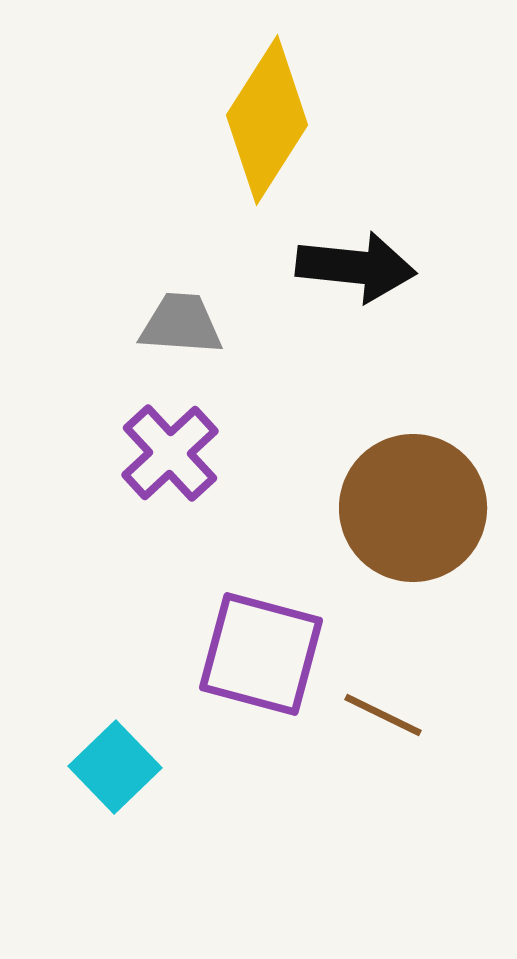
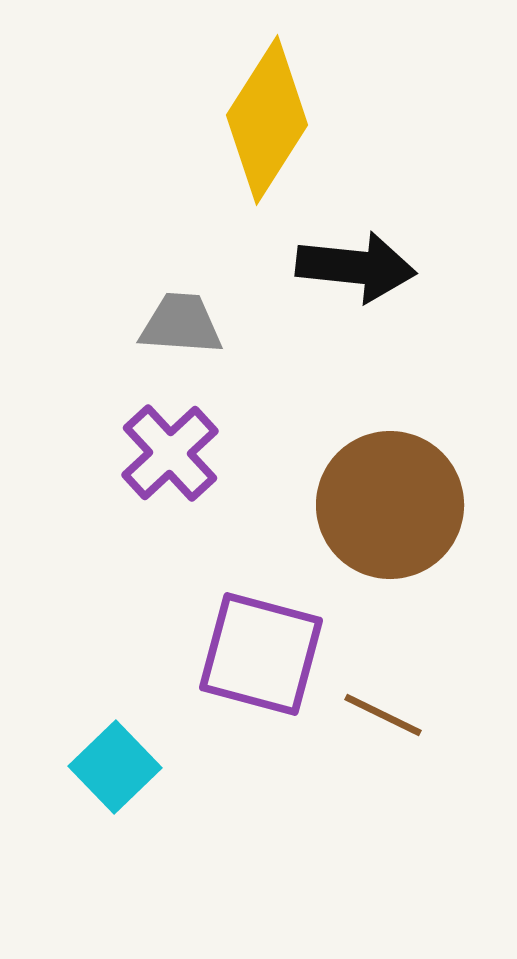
brown circle: moved 23 px left, 3 px up
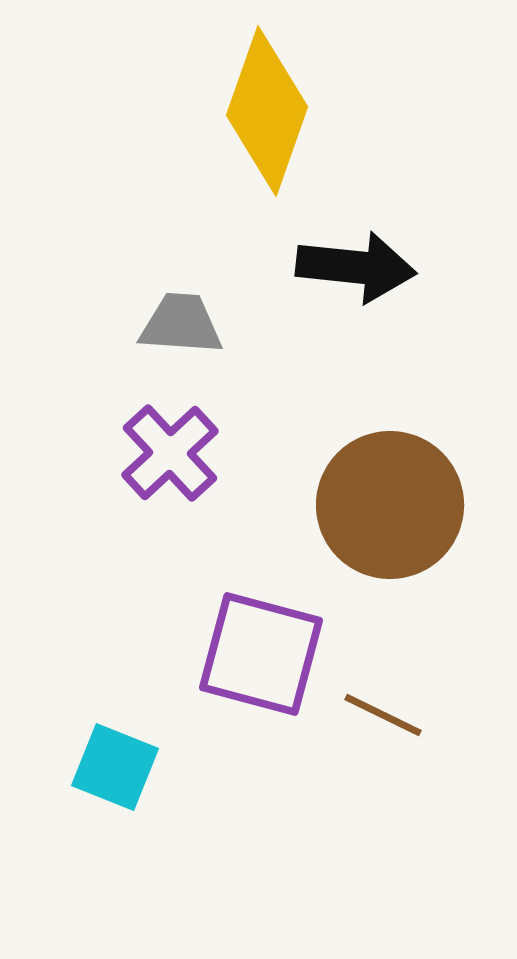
yellow diamond: moved 9 px up; rotated 13 degrees counterclockwise
cyan square: rotated 24 degrees counterclockwise
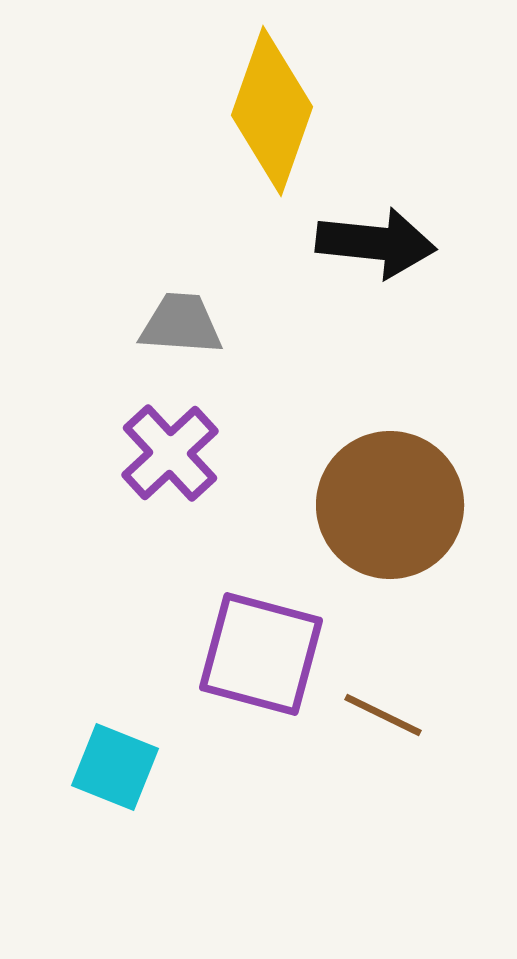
yellow diamond: moved 5 px right
black arrow: moved 20 px right, 24 px up
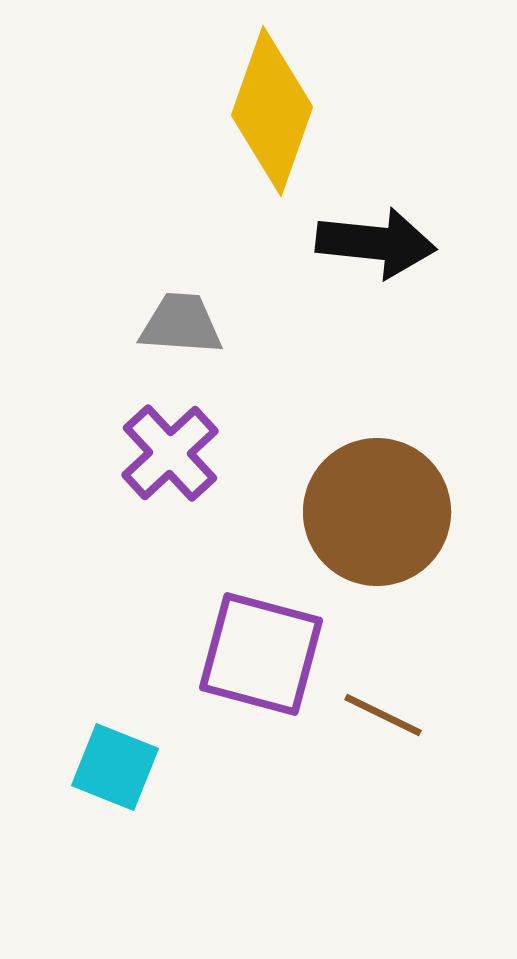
brown circle: moved 13 px left, 7 px down
